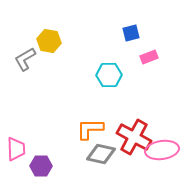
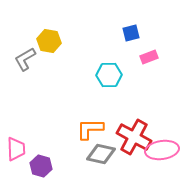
purple hexagon: rotated 15 degrees clockwise
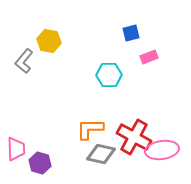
gray L-shape: moved 1 px left, 2 px down; rotated 20 degrees counterclockwise
purple hexagon: moved 1 px left, 3 px up
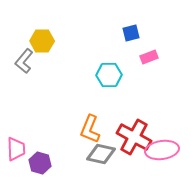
yellow hexagon: moved 7 px left; rotated 10 degrees counterclockwise
orange L-shape: rotated 68 degrees counterclockwise
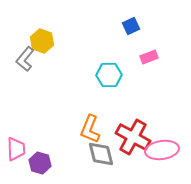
blue square: moved 7 px up; rotated 12 degrees counterclockwise
yellow hexagon: rotated 20 degrees clockwise
gray L-shape: moved 1 px right, 2 px up
red cross: moved 1 px left
gray diamond: rotated 64 degrees clockwise
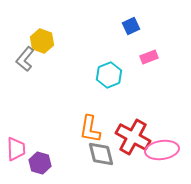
cyan hexagon: rotated 20 degrees counterclockwise
orange L-shape: rotated 12 degrees counterclockwise
